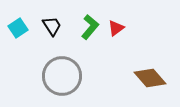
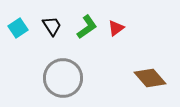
green L-shape: moved 3 px left; rotated 15 degrees clockwise
gray circle: moved 1 px right, 2 px down
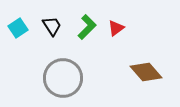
green L-shape: rotated 10 degrees counterclockwise
brown diamond: moved 4 px left, 6 px up
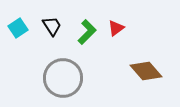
green L-shape: moved 5 px down
brown diamond: moved 1 px up
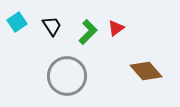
cyan square: moved 1 px left, 6 px up
green L-shape: moved 1 px right
gray circle: moved 4 px right, 2 px up
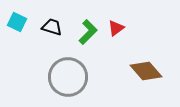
cyan square: rotated 30 degrees counterclockwise
black trapezoid: moved 1 px down; rotated 40 degrees counterclockwise
gray circle: moved 1 px right, 1 px down
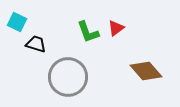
black trapezoid: moved 16 px left, 17 px down
green L-shape: rotated 115 degrees clockwise
